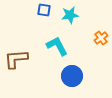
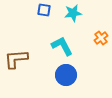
cyan star: moved 3 px right, 2 px up
cyan L-shape: moved 5 px right
blue circle: moved 6 px left, 1 px up
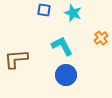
cyan star: rotated 30 degrees clockwise
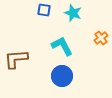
blue circle: moved 4 px left, 1 px down
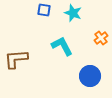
blue circle: moved 28 px right
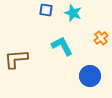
blue square: moved 2 px right
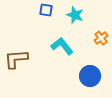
cyan star: moved 2 px right, 2 px down
cyan L-shape: rotated 10 degrees counterclockwise
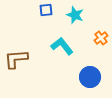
blue square: rotated 16 degrees counterclockwise
blue circle: moved 1 px down
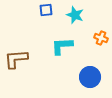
orange cross: rotated 32 degrees counterclockwise
cyan L-shape: rotated 55 degrees counterclockwise
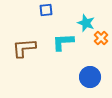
cyan star: moved 11 px right, 8 px down
orange cross: rotated 24 degrees clockwise
cyan L-shape: moved 1 px right, 4 px up
brown L-shape: moved 8 px right, 11 px up
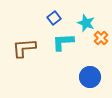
blue square: moved 8 px right, 8 px down; rotated 32 degrees counterclockwise
